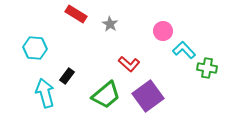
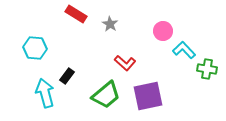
red L-shape: moved 4 px left, 1 px up
green cross: moved 1 px down
purple square: rotated 24 degrees clockwise
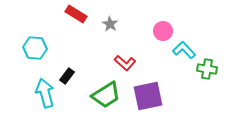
green trapezoid: rotated 8 degrees clockwise
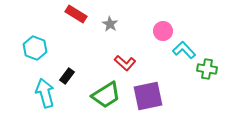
cyan hexagon: rotated 15 degrees clockwise
